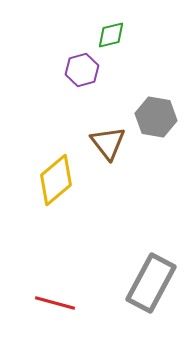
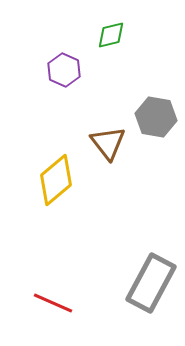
purple hexagon: moved 18 px left; rotated 20 degrees counterclockwise
red line: moved 2 px left; rotated 9 degrees clockwise
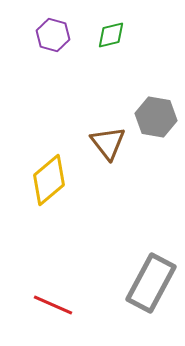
purple hexagon: moved 11 px left, 35 px up; rotated 8 degrees counterclockwise
yellow diamond: moved 7 px left
red line: moved 2 px down
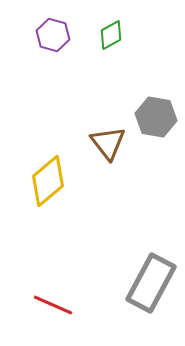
green diamond: rotated 16 degrees counterclockwise
yellow diamond: moved 1 px left, 1 px down
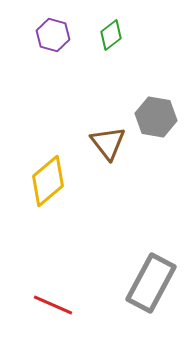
green diamond: rotated 8 degrees counterclockwise
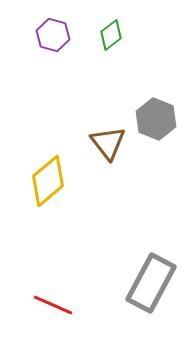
gray hexagon: moved 2 px down; rotated 12 degrees clockwise
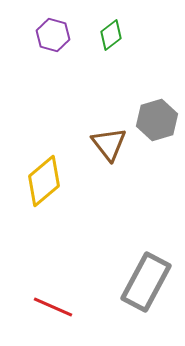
gray hexagon: moved 1 px right, 1 px down; rotated 21 degrees clockwise
brown triangle: moved 1 px right, 1 px down
yellow diamond: moved 4 px left
gray rectangle: moved 5 px left, 1 px up
red line: moved 2 px down
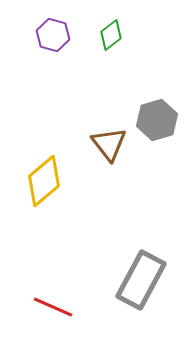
gray rectangle: moved 5 px left, 2 px up
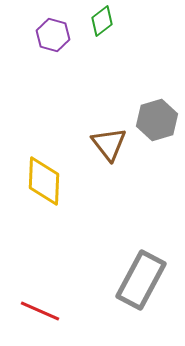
green diamond: moved 9 px left, 14 px up
yellow diamond: rotated 48 degrees counterclockwise
red line: moved 13 px left, 4 px down
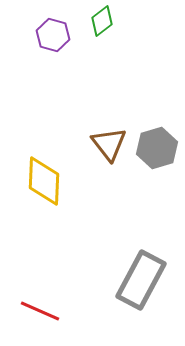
gray hexagon: moved 28 px down
